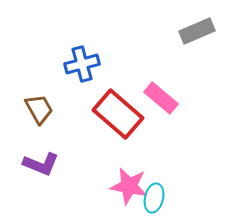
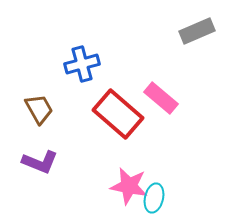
purple L-shape: moved 1 px left, 2 px up
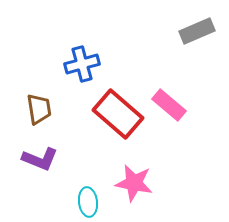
pink rectangle: moved 8 px right, 7 px down
brown trapezoid: rotated 20 degrees clockwise
purple L-shape: moved 3 px up
pink star: moved 5 px right, 3 px up
cyan ellipse: moved 66 px left, 4 px down; rotated 20 degrees counterclockwise
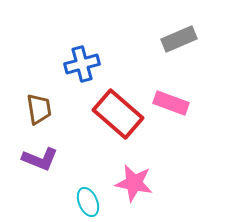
gray rectangle: moved 18 px left, 8 px down
pink rectangle: moved 2 px right, 2 px up; rotated 20 degrees counterclockwise
cyan ellipse: rotated 16 degrees counterclockwise
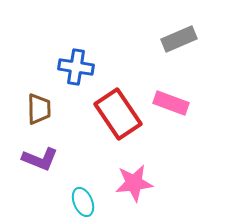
blue cross: moved 6 px left, 3 px down; rotated 24 degrees clockwise
brown trapezoid: rotated 8 degrees clockwise
red rectangle: rotated 15 degrees clockwise
pink star: rotated 18 degrees counterclockwise
cyan ellipse: moved 5 px left
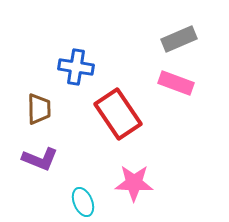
pink rectangle: moved 5 px right, 20 px up
pink star: rotated 9 degrees clockwise
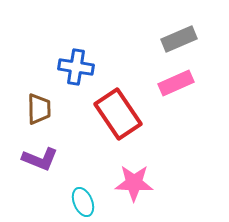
pink rectangle: rotated 44 degrees counterclockwise
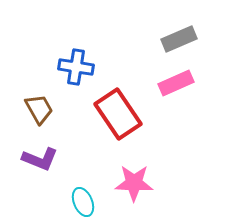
brown trapezoid: rotated 28 degrees counterclockwise
